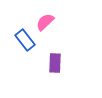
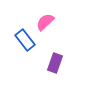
purple rectangle: rotated 18 degrees clockwise
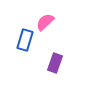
blue rectangle: rotated 55 degrees clockwise
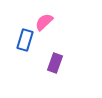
pink semicircle: moved 1 px left
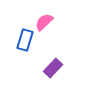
purple rectangle: moved 2 px left, 5 px down; rotated 24 degrees clockwise
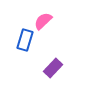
pink semicircle: moved 1 px left, 1 px up
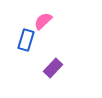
blue rectangle: moved 1 px right
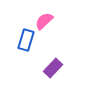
pink semicircle: moved 1 px right
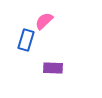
purple rectangle: rotated 48 degrees clockwise
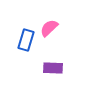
pink semicircle: moved 5 px right, 7 px down
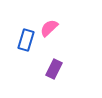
purple rectangle: moved 1 px right, 1 px down; rotated 66 degrees counterclockwise
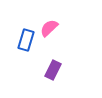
purple rectangle: moved 1 px left, 1 px down
